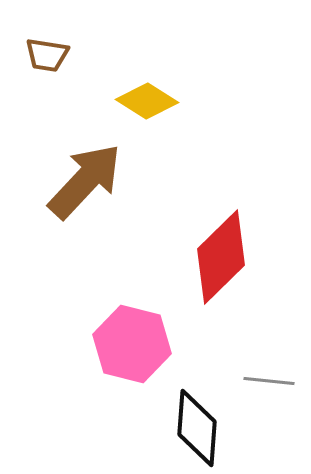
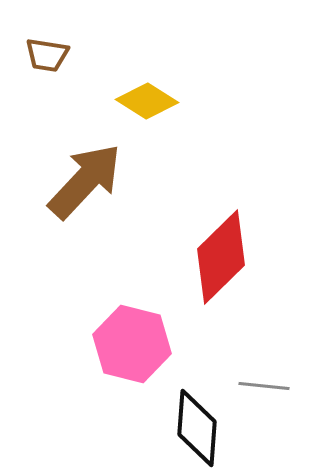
gray line: moved 5 px left, 5 px down
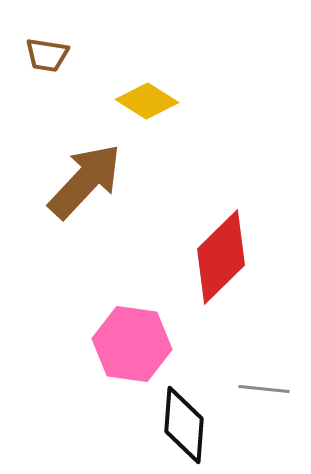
pink hexagon: rotated 6 degrees counterclockwise
gray line: moved 3 px down
black diamond: moved 13 px left, 3 px up
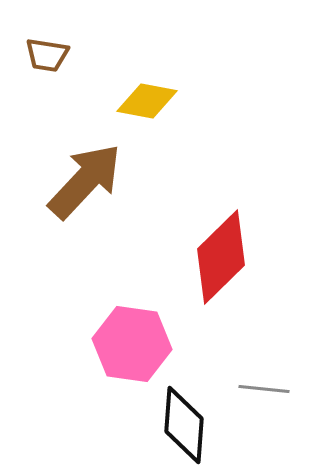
yellow diamond: rotated 22 degrees counterclockwise
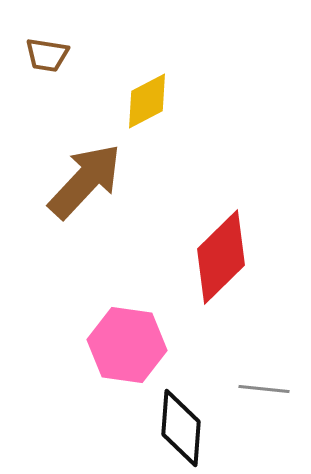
yellow diamond: rotated 38 degrees counterclockwise
pink hexagon: moved 5 px left, 1 px down
black diamond: moved 3 px left, 3 px down
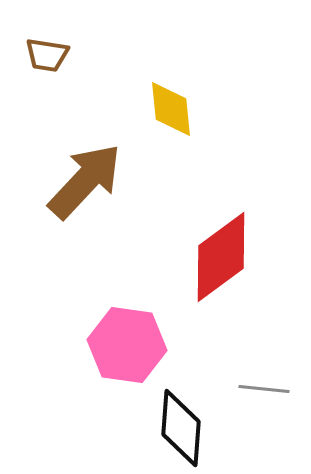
yellow diamond: moved 24 px right, 8 px down; rotated 68 degrees counterclockwise
red diamond: rotated 8 degrees clockwise
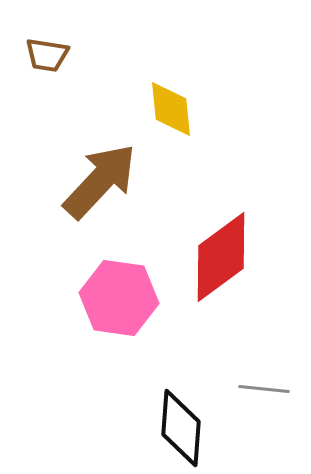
brown arrow: moved 15 px right
pink hexagon: moved 8 px left, 47 px up
